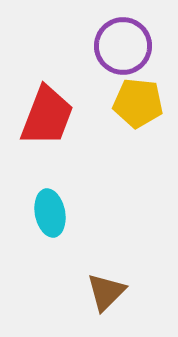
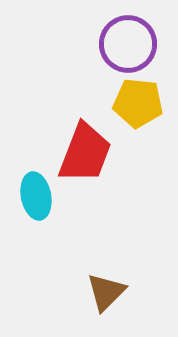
purple circle: moved 5 px right, 2 px up
red trapezoid: moved 38 px right, 37 px down
cyan ellipse: moved 14 px left, 17 px up
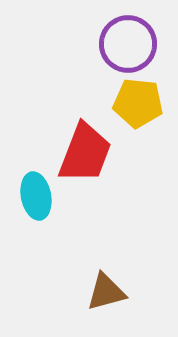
brown triangle: rotated 30 degrees clockwise
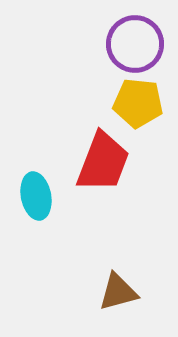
purple circle: moved 7 px right
red trapezoid: moved 18 px right, 9 px down
brown triangle: moved 12 px right
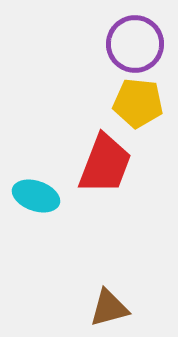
red trapezoid: moved 2 px right, 2 px down
cyan ellipse: rotated 60 degrees counterclockwise
brown triangle: moved 9 px left, 16 px down
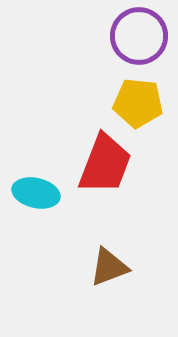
purple circle: moved 4 px right, 8 px up
cyan ellipse: moved 3 px up; rotated 6 degrees counterclockwise
brown triangle: moved 41 px up; rotated 6 degrees counterclockwise
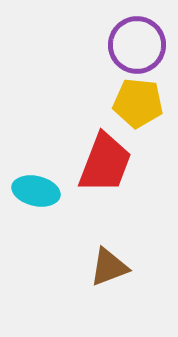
purple circle: moved 2 px left, 9 px down
red trapezoid: moved 1 px up
cyan ellipse: moved 2 px up
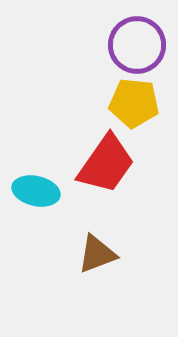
yellow pentagon: moved 4 px left
red trapezoid: moved 1 px right, 1 px down; rotated 14 degrees clockwise
brown triangle: moved 12 px left, 13 px up
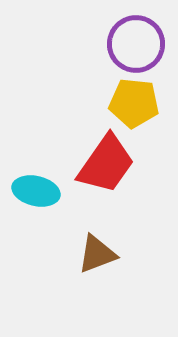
purple circle: moved 1 px left, 1 px up
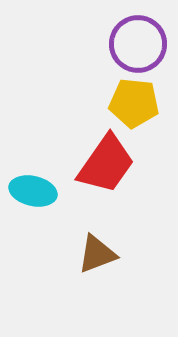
purple circle: moved 2 px right
cyan ellipse: moved 3 px left
